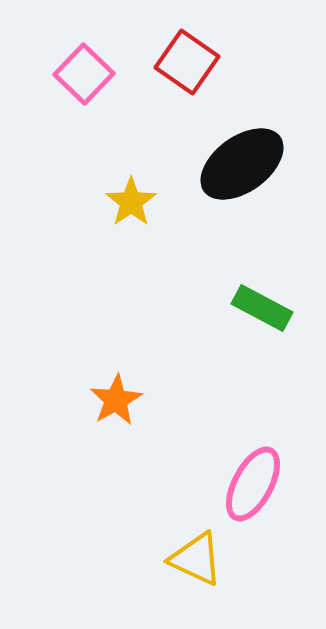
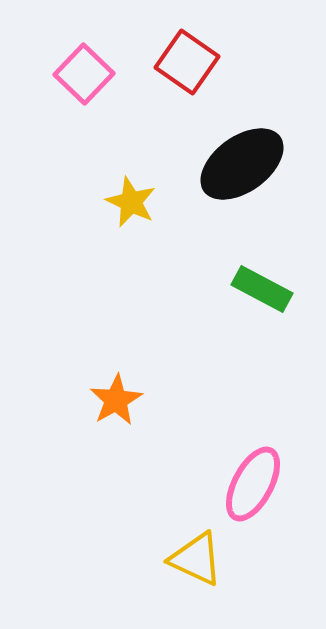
yellow star: rotated 12 degrees counterclockwise
green rectangle: moved 19 px up
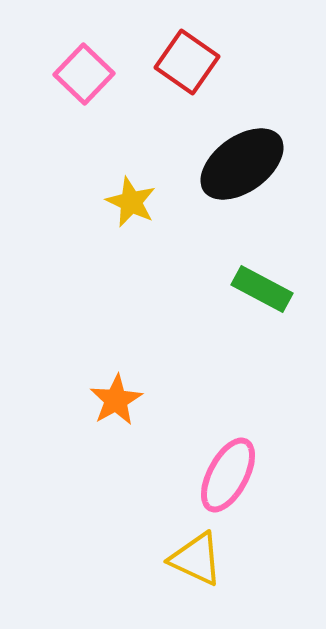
pink ellipse: moved 25 px left, 9 px up
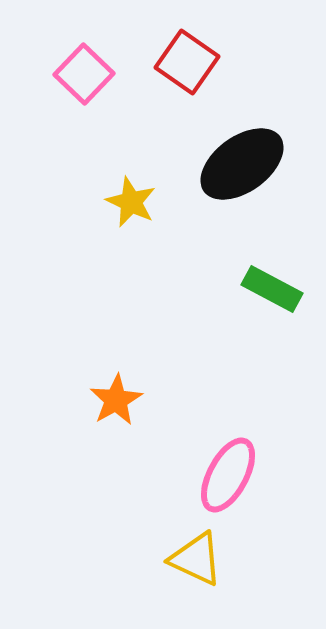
green rectangle: moved 10 px right
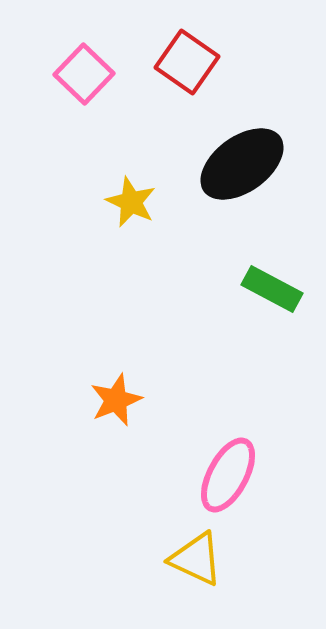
orange star: rotated 8 degrees clockwise
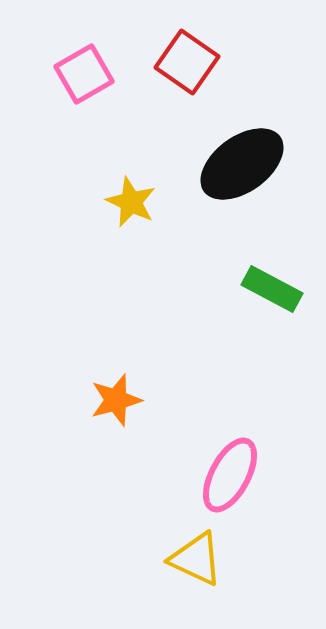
pink square: rotated 16 degrees clockwise
orange star: rotated 6 degrees clockwise
pink ellipse: moved 2 px right
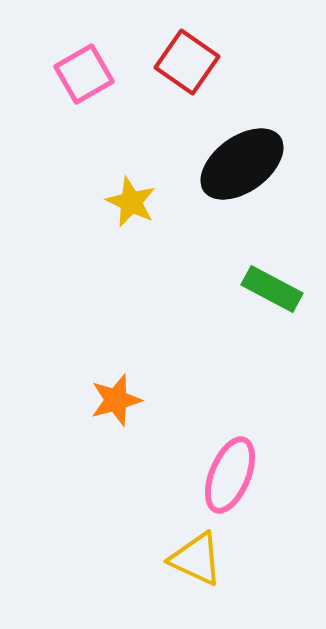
pink ellipse: rotated 6 degrees counterclockwise
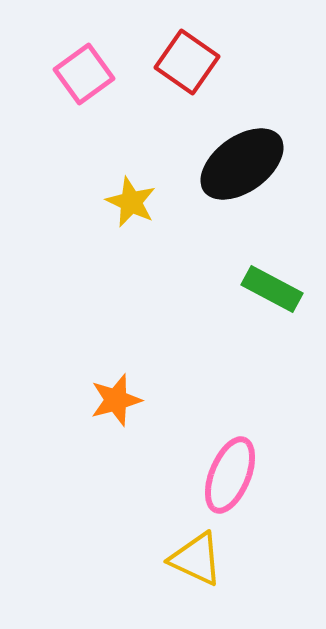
pink square: rotated 6 degrees counterclockwise
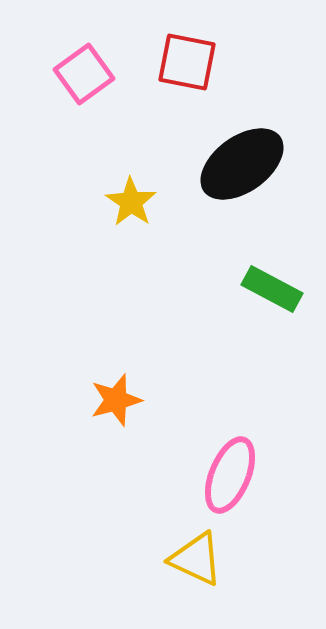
red square: rotated 24 degrees counterclockwise
yellow star: rotated 9 degrees clockwise
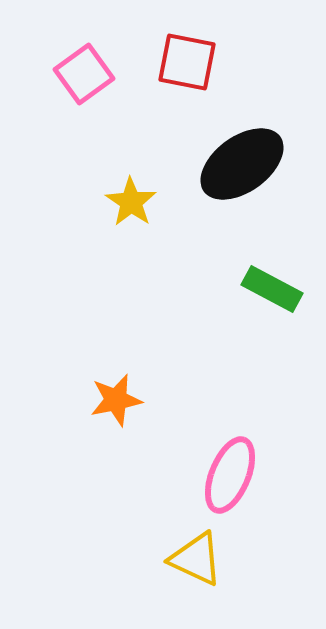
orange star: rotated 4 degrees clockwise
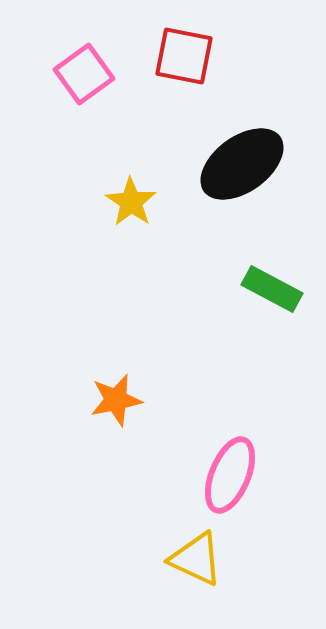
red square: moved 3 px left, 6 px up
